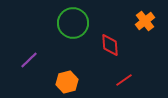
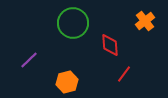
red line: moved 6 px up; rotated 18 degrees counterclockwise
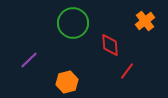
red line: moved 3 px right, 3 px up
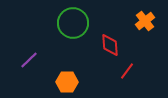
orange hexagon: rotated 15 degrees clockwise
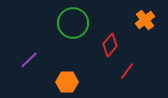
orange cross: moved 1 px up
red diamond: rotated 45 degrees clockwise
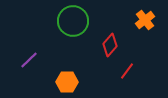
green circle: moved 2 px up
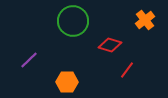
red diamond: rotated 65 degrees clockwise
red line: moved 1 px up
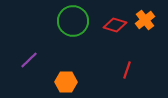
red diamond: moved 5 px right, 20 px up
red line: rotated 18 degrees counterclockwise
orange hexagon: moved 1 px left
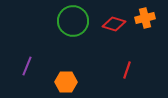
orange cross: moved 2 px up; rotated 24 degrees clockwise
red diamond: moved 1 px left, 1 px up
purple line: moved 2 px left, 6 px down; rotated 24 degrees counterclockwise
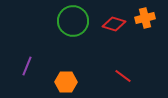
red line: moved 4 px left, 6 px down; rotated 72 degrees counterclockwise
